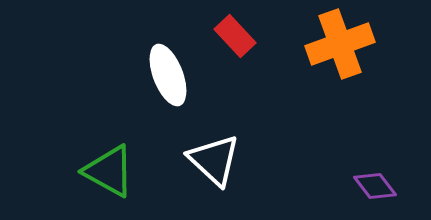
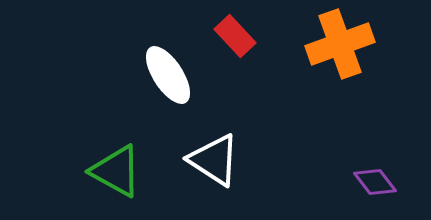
white ellipse: rotated 12 degrees counterclockwise
white triangle: rotated 10 degrees counterclockwise
green triangle: moved 7 px right
purple diamond: moved 4 px up
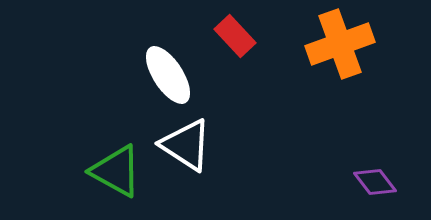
white triangle: moved 28 px left, 15 px up
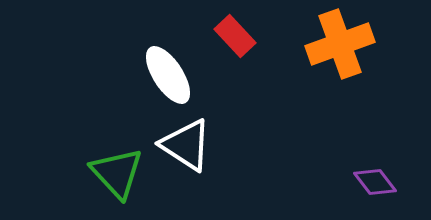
green triangle: moved 1 px right, 2 px down; rotated 18 degrees clockwise
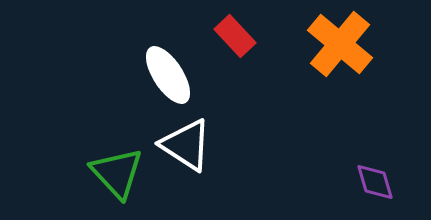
orange cross: rotated 30 degrees counterclockwise
purple diamond: rotated 21 degrees clockwise
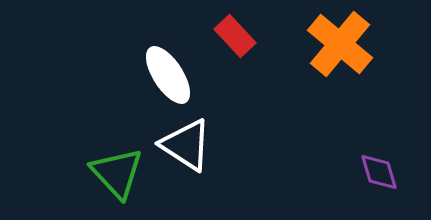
purple diamond: moved 4 px right, 10 px up
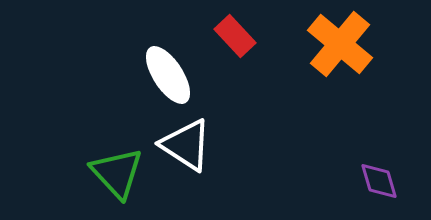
purple diamond: moved 9 px down
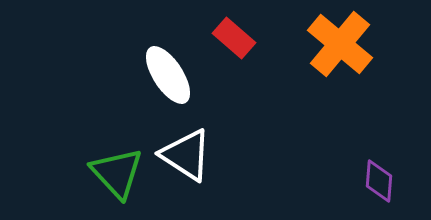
red rectangle: moved 1 px left, 2 px down; rotated 6 degrees counterclockwise
white triangle: moved 10 px down
purple diamond: rotated 21 degrees clockwise
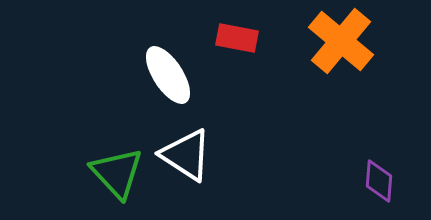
red rectangle: moved 3 px right; rotated 30 degrees counterclockwise
orange cross: moved 1 px right, 3 px up
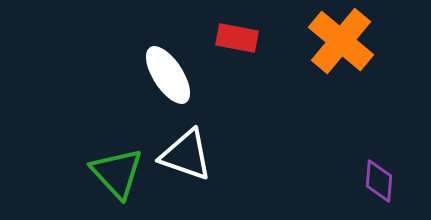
white triangle: rotated 14 degrees counterclockwise
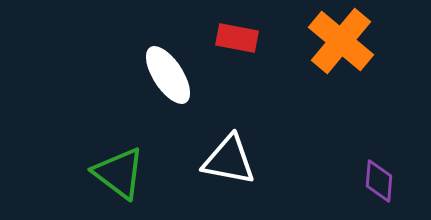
white triangle: moved 43 px right, 5 px down; rotated 8 degrees counterclockwise
green triangle: moved 2 px right; rotated 10 degrees counterclockwise
